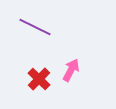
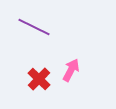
purple line: moved 1 px left
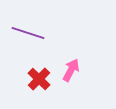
purple line: moved 6 px left, 6 px down; rotated 8 degrees counterclockwise
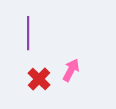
purple line: rotated 72 degrees clockwise
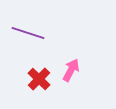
purple line: rotated 72 degrees counterclockwise
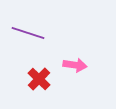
pink arrow: moved 4 px right, 5 px up; rotated 70 degrees clockwise
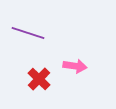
pink arrow: moved 1 px down
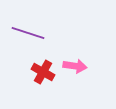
red cross: moved 4 px right, 7 px up; rotated 15 degrees counterclockwise
